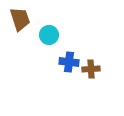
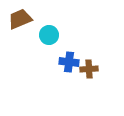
brown trapezoid: rotated 95 degrees counterclockwise
brown cross: moved 2 px left
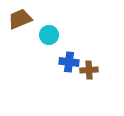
brown cross: moved 1 px down
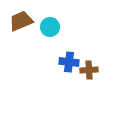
brown trapezoid: moved 1 px right, 2 px down
cyan circle: moved 1 px right, 8 px up
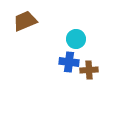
brown trapezoid: moved 4 px right
cyan circle: moved 26 px right, 12 px down
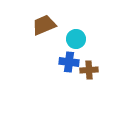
brown trapezoid: moved 19 px right, 4 px down
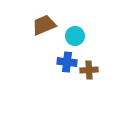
cyan circle: moved 1 px left, 3 px up
blue cross: moved 2 px left
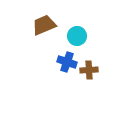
cyan circle: moved 2 px right
blue cross: rotated 12 degrees clockwise
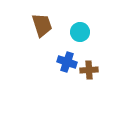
brown trapezoid: moved 2 px left; rotated 95 degrees clockwise
cyan circle: moved 3 px right, 4 px up
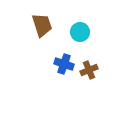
blue cross: moved 3 px left, 2 px down
brown cross: rotated 18 degrees counterclockwise
